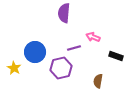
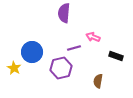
blue circle: moved 3 px left
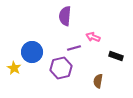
purple semicircle: moved 1 px right, 3 px down
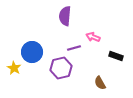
brown semicircle: moved 2 px right, 2 px down; rotated 40 degrees counterclockwise
